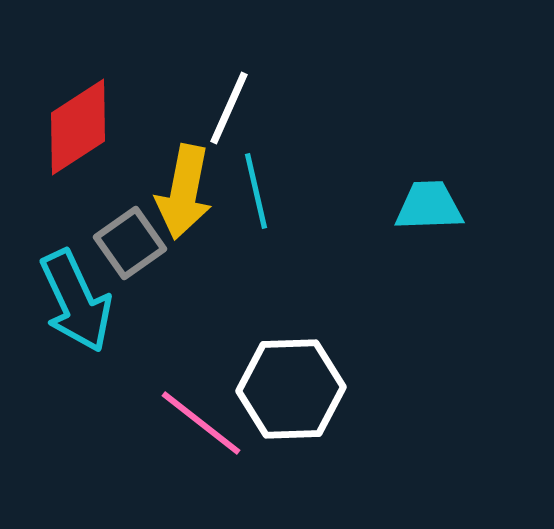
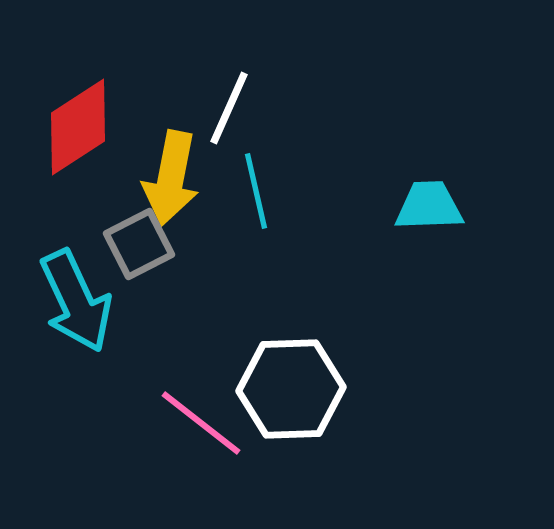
yellow arrow: moved 13 px left, 14 px up
gray square: moved 9 px right, 1 px down; rotated 8 degrees clockwise
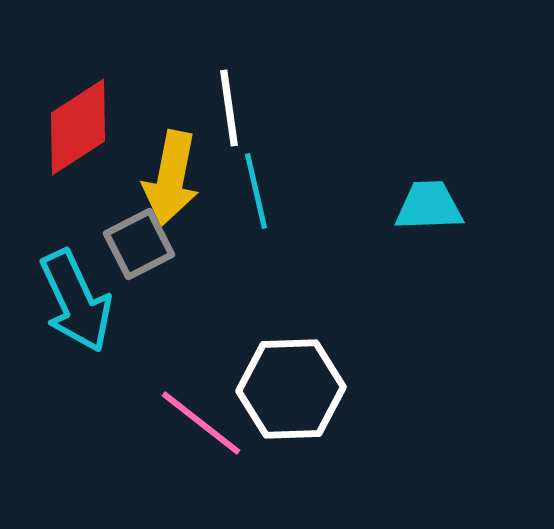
white line: rotated 32 degrees counterclockwise
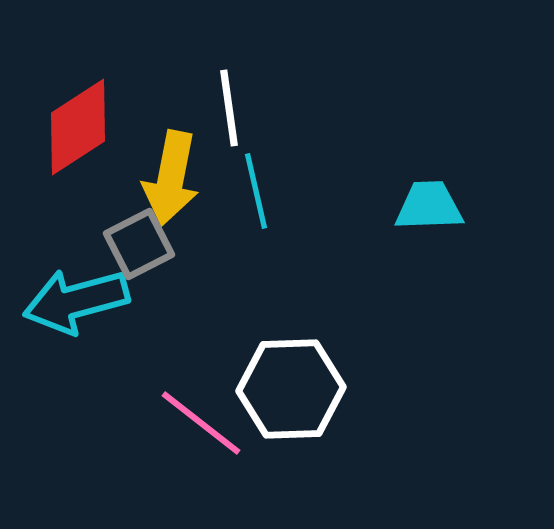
cyan arrow: rotated 100 degrees clockwise
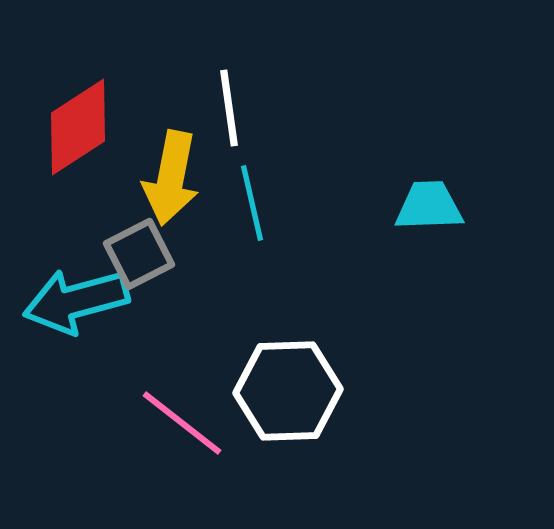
cyan line: moved 4 px left, 12 px down
gray square: moved 10 px down
white hexagon: moved 3 px left, 2 px down
pink line: moved 19 px left
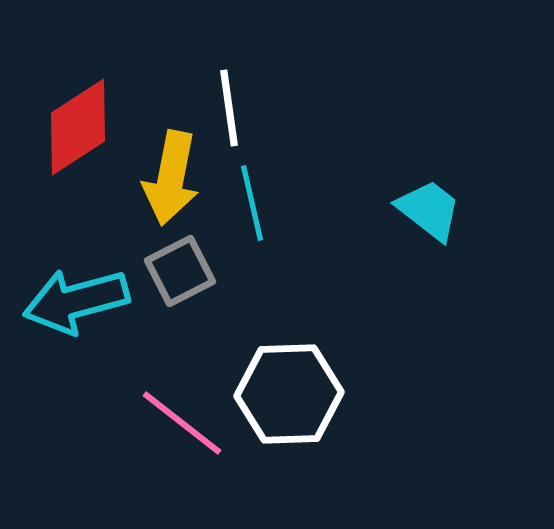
cyan trapezoid: moved 4 px down; rotated 40 degrees clockwise
gray square: moved 41 px right, 17 px down
white hexagon: moved 1 px right, 3 px down
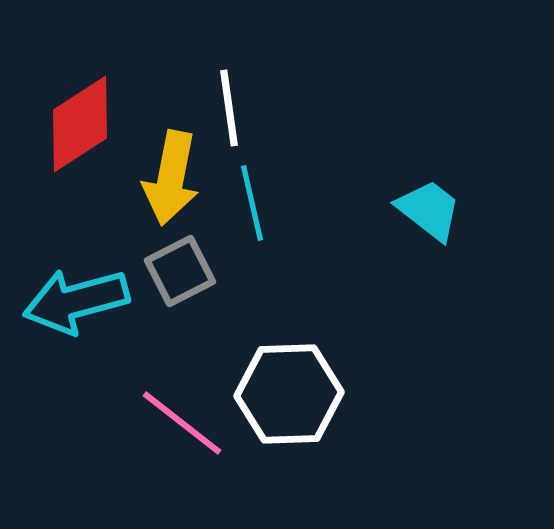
red diamond: moved 2 px right, 3 px up
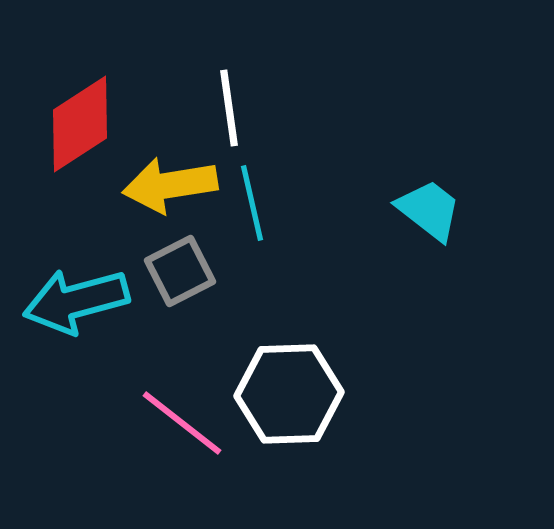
yellow arrow: moved 1 px left, 7 px down; rotated 70 degrees clockwise
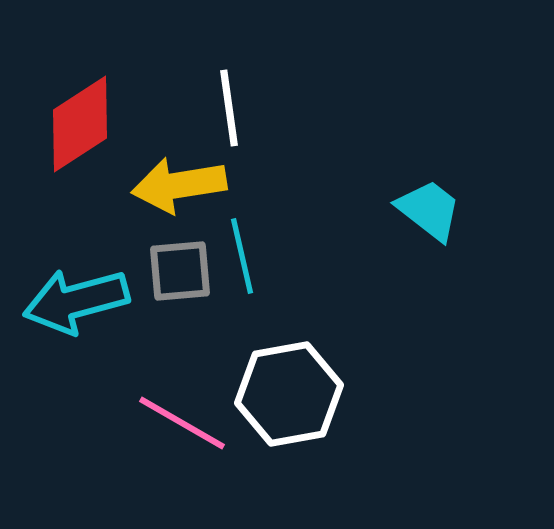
yellow arrow: moved 9 px right
cyan line: moved 10 px left, 53 px down
gray square: rotated 22 degrees clockwise
white hexagon: rotated 8 degrees counterclockwise
pink line: rotated 8 degrees counterclockwise
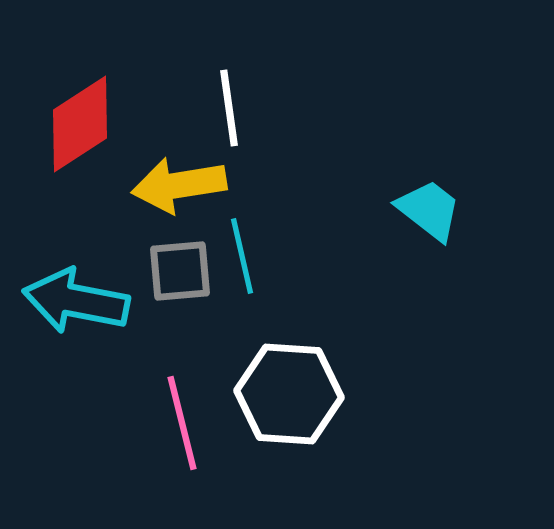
cyan arrow: rotated 26 degrees clockwise
white hexagon: rotated 14 degrees clockwise
pink line: rotated 46 degrees clockwise
